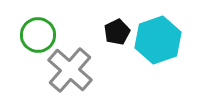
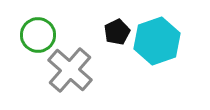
cyan hexagon: moved 1 px left, 1 px down
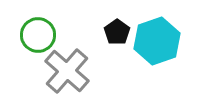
black pentagon: rotated 10 degrees counterclockwise
gray cross: moved 3 px left, 1 px down
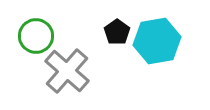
green circle: moved 2 px left, 1 px down
cyan hexagon: rotated 9 degrees clockwise
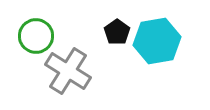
gray cross: moved 1 px right; rotated 9 degrees counterclockwise
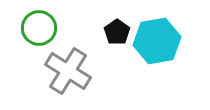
green circle: moved 3 px right, 8 px up
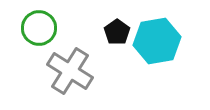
gray cross: moved 2 px right
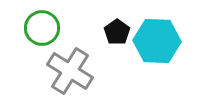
green circle: moved 3 px right
cyan hexagon: rotated 12 degrees clockwise
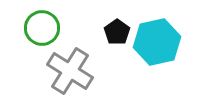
cyan hexagon: moved 1 px down; rotated 15 degrees counterclockwise
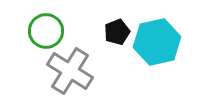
green circle: moved 4 px right, 3 px down
black pentagon: rotated 15 degrees clockwise
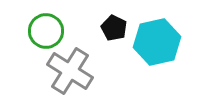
black pentagon: moved 3 px left, 4 px up; rotated 25 degrees counterclockwise
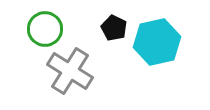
green circle: moved 1 px left, 2 px up
